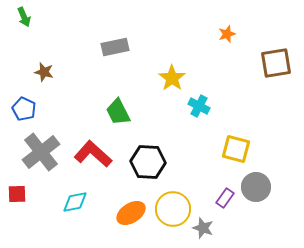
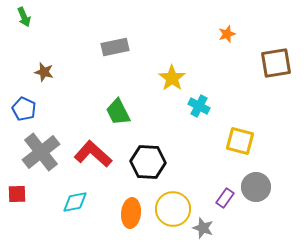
yellow square: moved 4 px right, 8 px up
orange ellipse: rotated 52 degrees counterclockwise
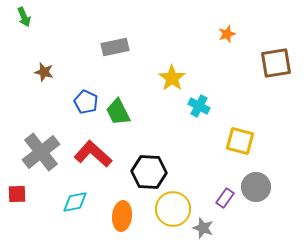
blue pentagon: moved 62 px right, 7 px up
black hexagon: moved 1 px right, 10 px down
orange ellipse: moved 9 px left, 3 px down
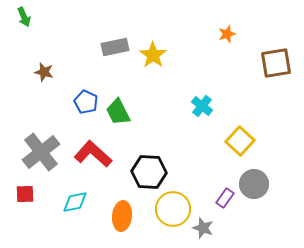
yellow star: moved 19 px left, 23 px up
cyan cross: moved 3 px right; rotated 10 degrees clockwise
yellow square: rotated 28 degrees clockwise
gray circle: moved 2 px left, 3 px up
red square: moved 8 px right
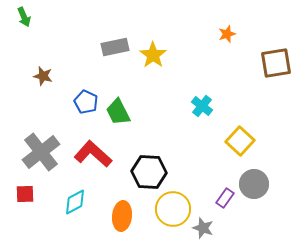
brown star: moved 1 px left, 4 px down
cyan diamond: rotated 16 degrees counterclockwise
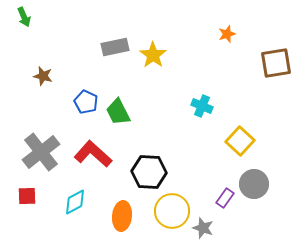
cyan cross: rotated 15 degrees counterclockwise
red square: moved 2 px right, 2 px down
yellow circle: moved 1 px left, 2 px down
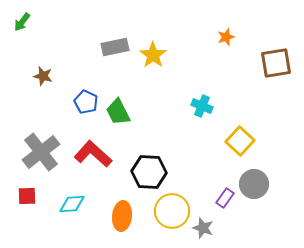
green arrow: moved 2 px left, 5 px down; rotated 60 degrees clockwise
orange star: moved 1 px left, 3 px down
cyan diamond: moved 3 px left, 2 px down; rotated 24 degrees clockwise
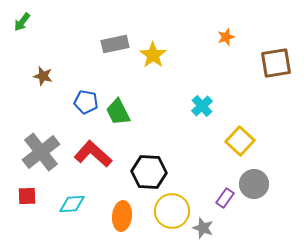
gray rectangle: moved 3 px up
blue pentagon: rotated 15 degrees counterclockwise
cyan cross: rotated 25 degrees clockwise
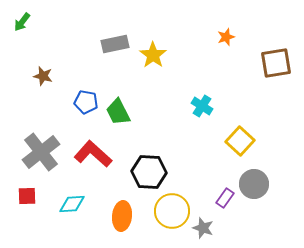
cyan cross: rotated 15 degrees counterclockwise
